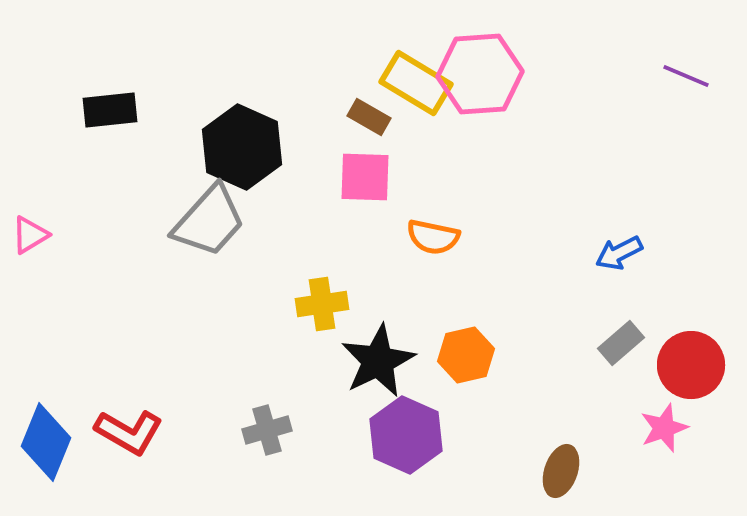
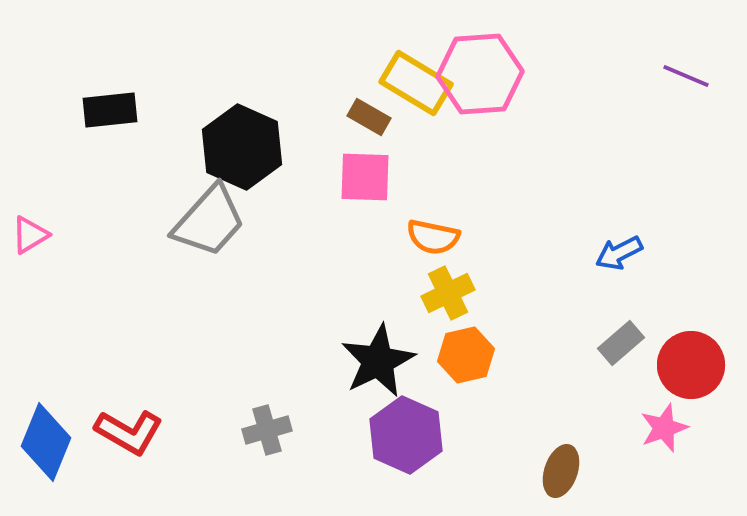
yellow cross: moved 126 px right, 11 px up; rotated 18 degrees counterclockwise
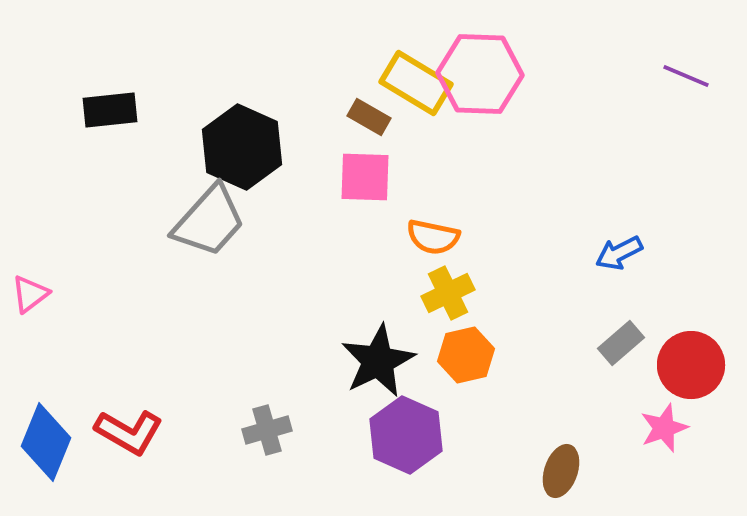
pink hexagon: rotated 6 degrees clockwise
pink triangle: moved 59 px down; rotated 6 degrees counterclockwise
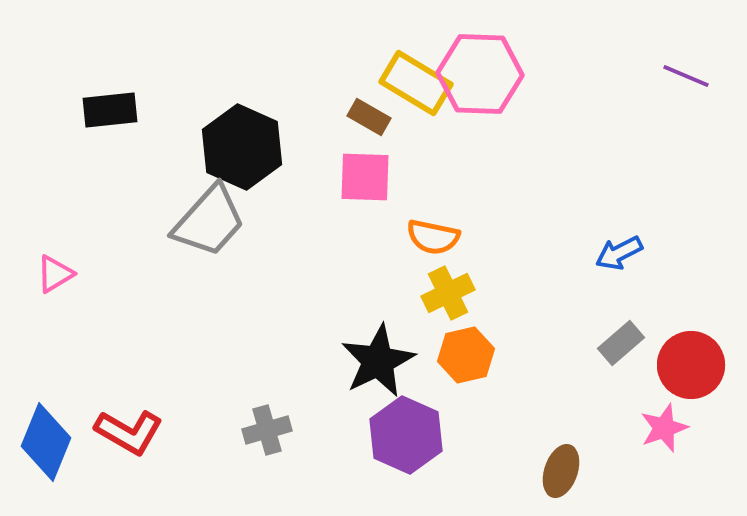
pink triangle: moved 25 px right, 20 px up; rotated 6 degrees clockwise
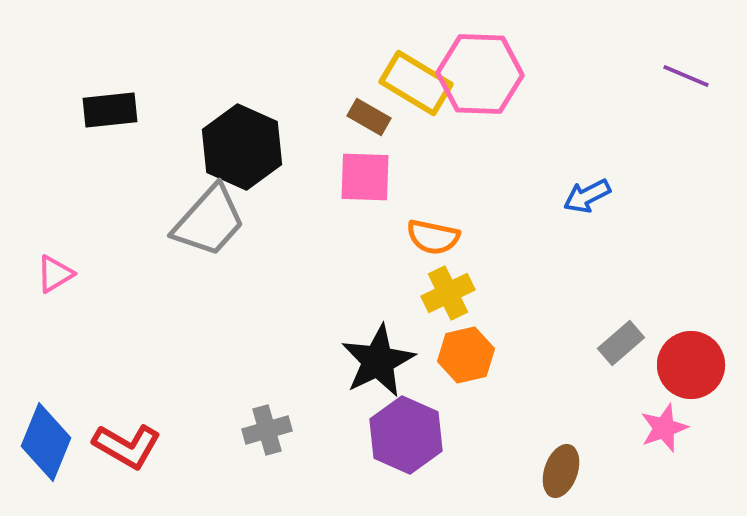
blue arrow: moved 32 px left, 57 px up
red L-shape: moved 2 px left, 14 px down
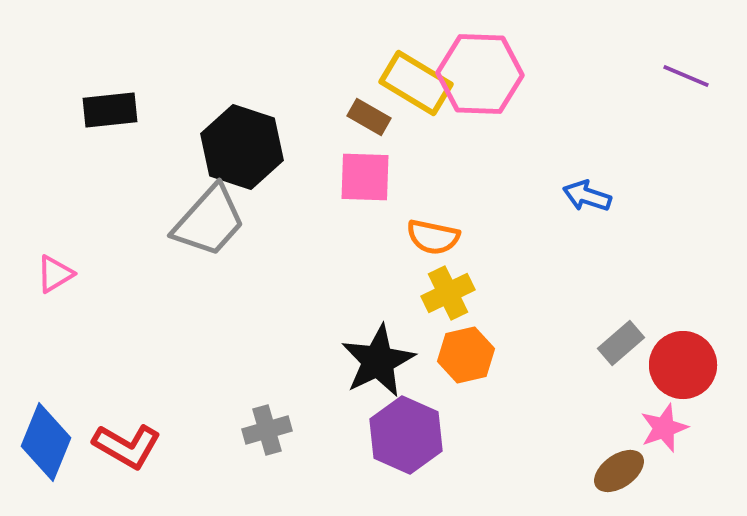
black hexagon: rotated 6 degrees counterclockwise
blue arrow: rotated 45 degrees clockwise
red circle: moved 8 px left
brown ellipse: moved 58 px right; rotated 36 degrees clockwise
